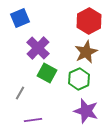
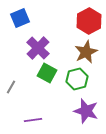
green hexagon: moved 2 px left; rotated 10 degrees clockwise
gray line: moved 9 px left, 6 px up
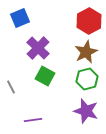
green square: moved 2 px left, 3 px down
green hexagon: moved 10 px right
gray line: rotated 56 degrees counterclockwise
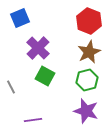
red hexagon: rotated 10 degrees counterclockwise
brown star: moved 3 px right
green hexagon: moved 1 px down
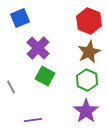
green hexagon: rotated 20 degrees counterclockwise
purple star: rotated 20 degrees clockwise
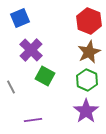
purple cross: moved 7 px left, 2 px down
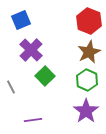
blue square: moved 1 px right, 2 px down
green square: rotated 18 degrees clockwise
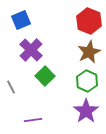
green hexagon: moved 1 px down
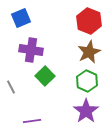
blue square: moved 2 px up
purple cross: rotated 35 degrees counterclockwise
purple line: moved 1 px left, 1 px down
